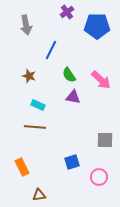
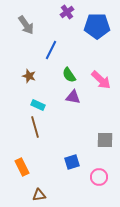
gray arrow: rotated 24 degrees counterclockwise
brown line: rotated 70 degrees clockwise
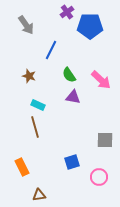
blue pentagon: moved 7 px left
